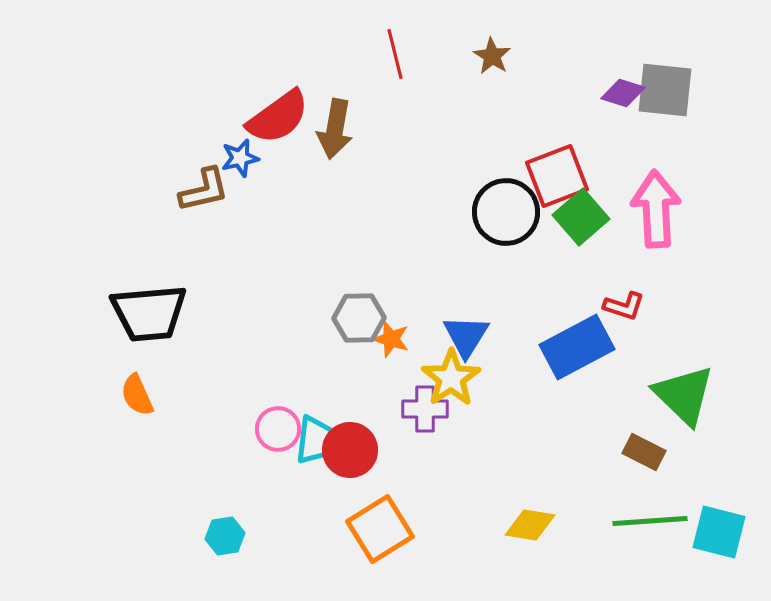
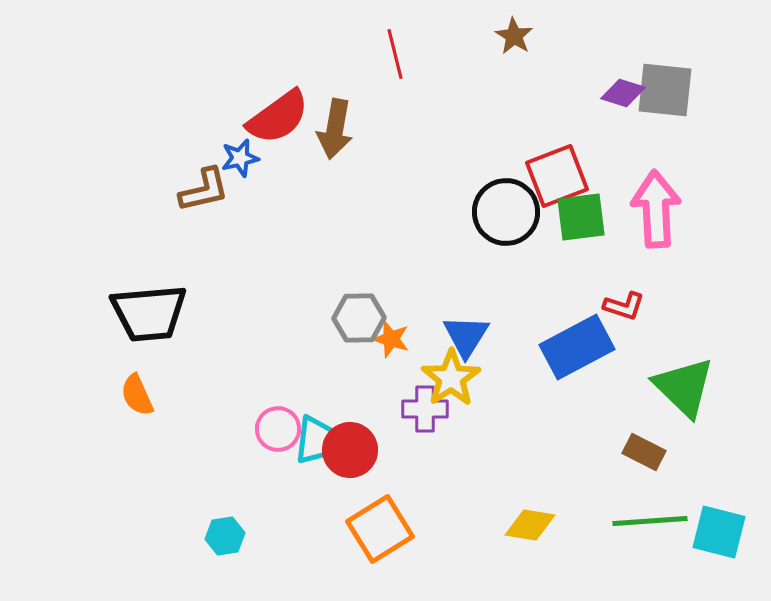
brown star: moved 22 px right, 20 px up
green square: rotated 34 degrees clockwise
green triangle: moved 8 px up
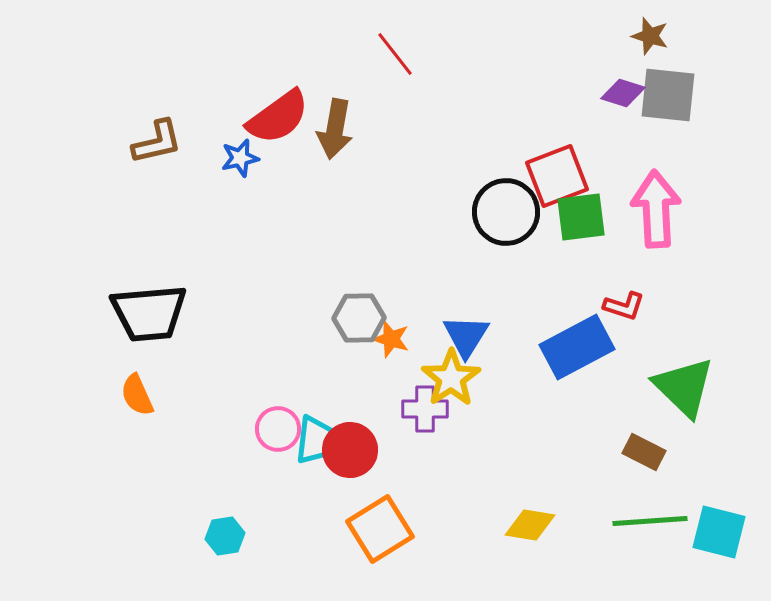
brown star: moved 136 px right; rotated 15 degrees counterclockwise
red line: rotated 24 degrees counterclockwise
gray square: moved 3 px right, 5 px down
brown L-shape: moved 47 px left, 48 px up
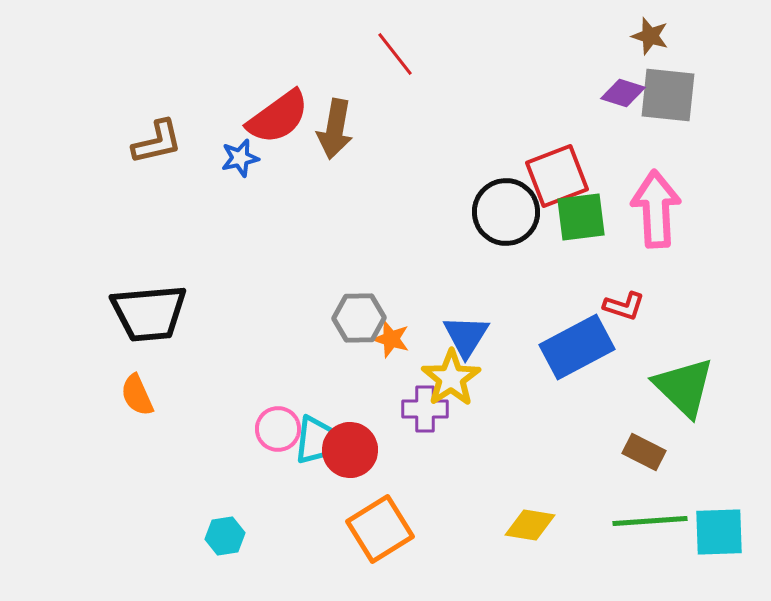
cyan square: rotated 16 degrees counterclockwise
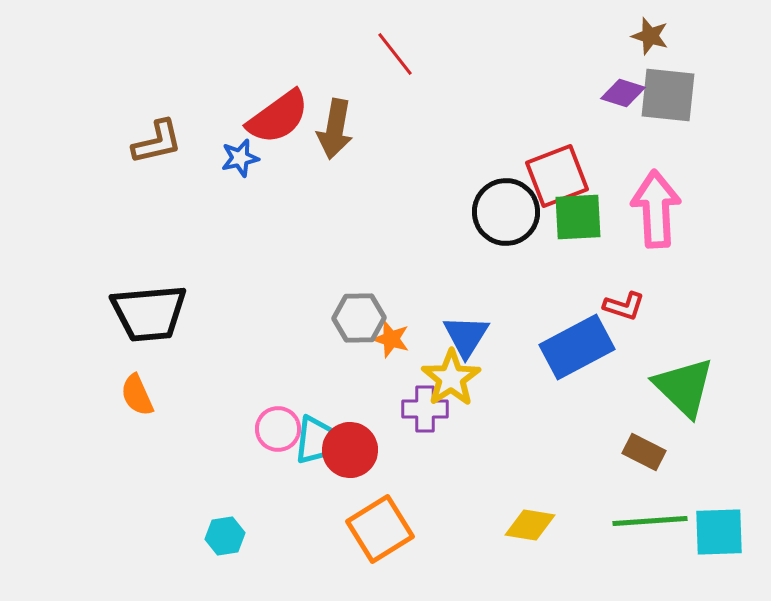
green square: moved 3 px left; rotated 4 degrees clockwise
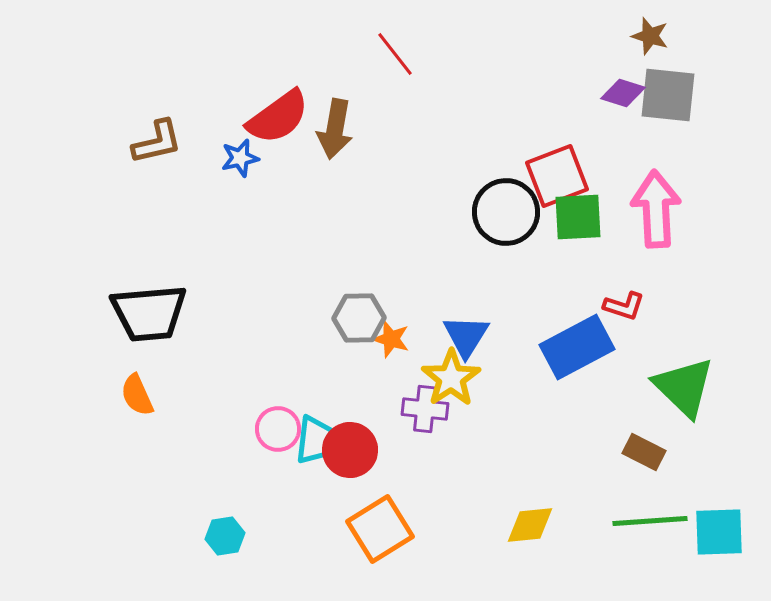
purple cross: rotated 6 degrees clockwise
yellow diamond: rotated 15 degrees counterclockwise
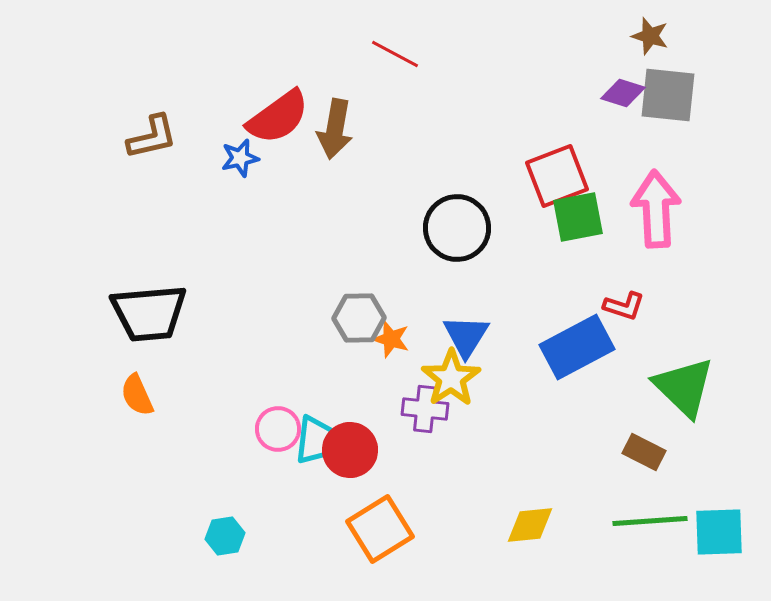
red line: rotated 24 degrees counterclockwise
brown L-shape: moved 5 px left, 5 px up
black circle: moved 49 px left, 16 px down
green square: rotated 8 degrees counterclockwise
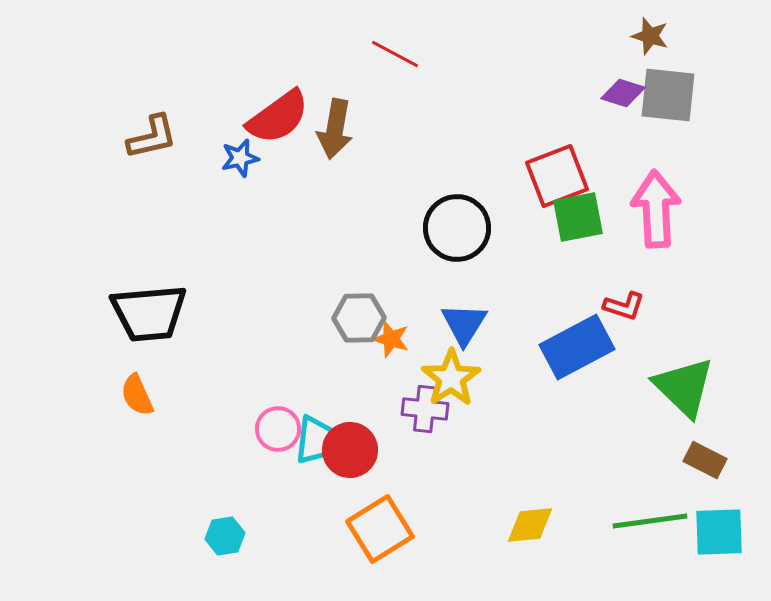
blue triangle: moved 2 px left, 12 px up
brown rectangle: moved 61 px right, 8 px down
green line: rotated 4 degrees counterclockwise
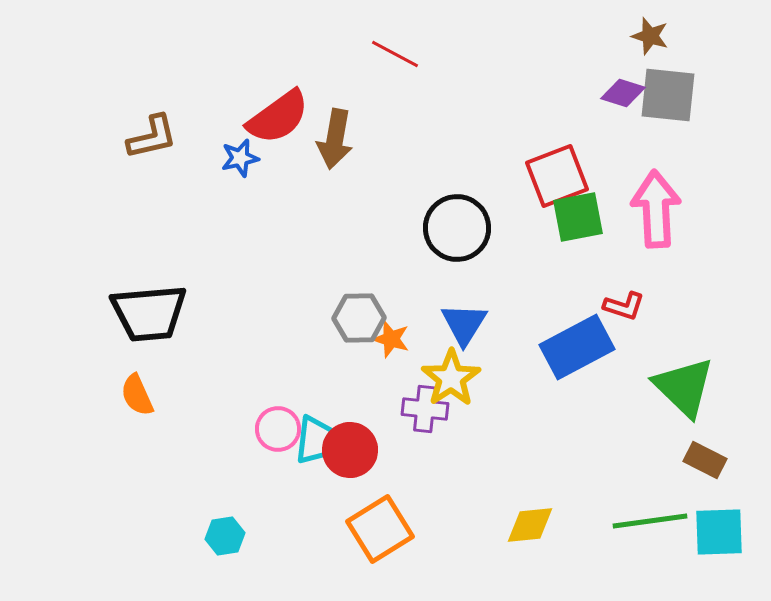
brown arrow: moved 10 px down
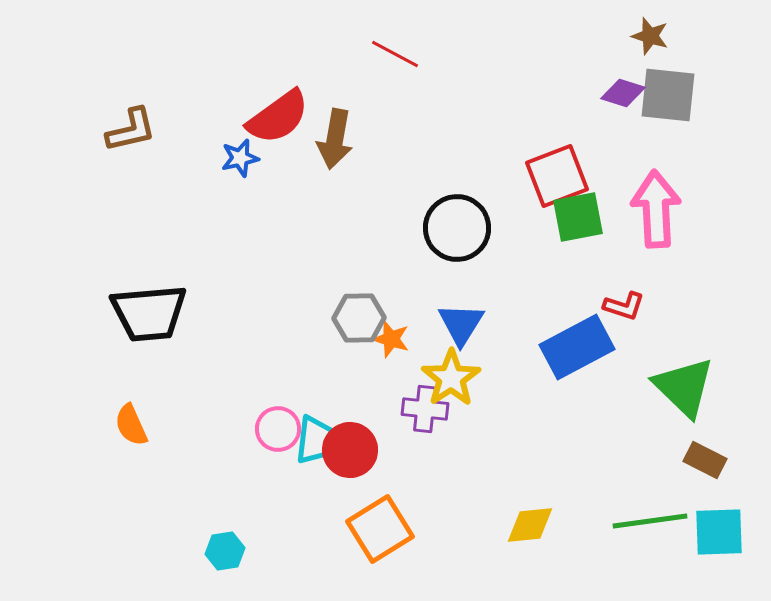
brown L-shape: moved 21 px left, 7 px up
blue triangle: moved 3 px left
orange semicircle: moved 6 px left, 30 px down
cyan hexagon: moved 15 px down
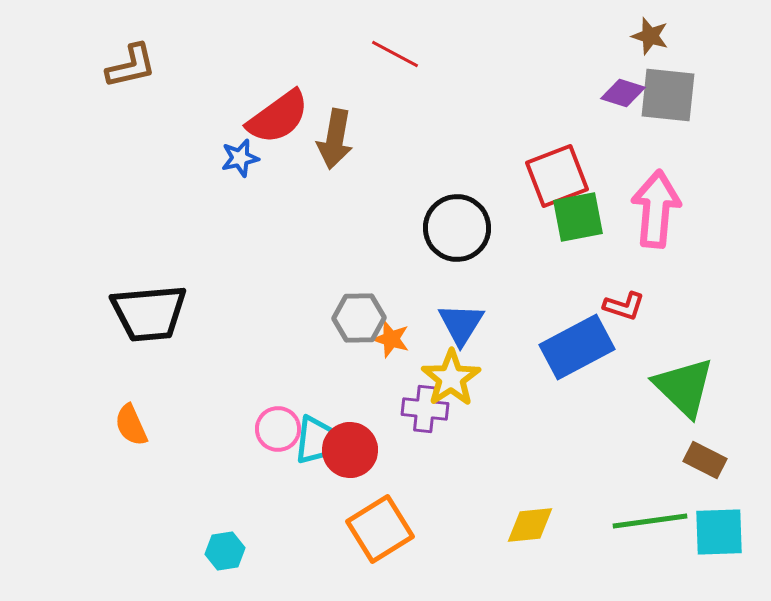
brown L-shape: moved 64 px up
pink arrow: rotated 8 degrees clockwise
